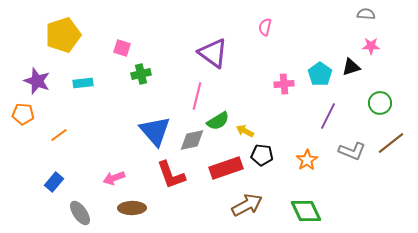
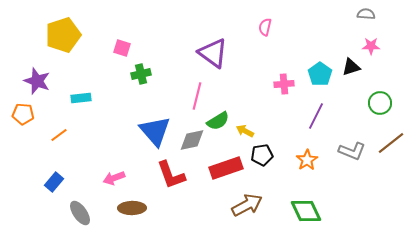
cyan rectangle: moved 2 px left, 15 px down
purple line: moved 12 px left
black pentagon: rotated 15 degrees counterclockwise
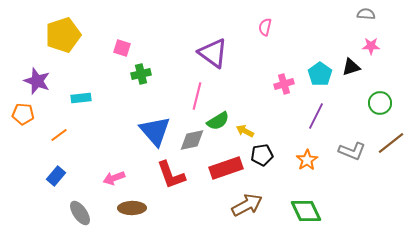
pink cross: rotated 12 degrees counterclockwise
blue rectangle: moved 2 px right, 6 px up
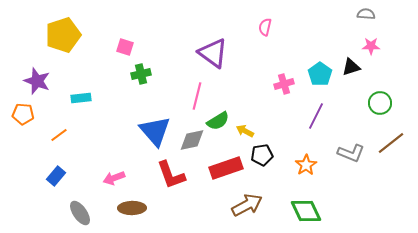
pink square: moved 3 px right, 1 px up
gray L-shape: moved 1 px left, 2 px down
orange star: moved 1 px left, 5 px down
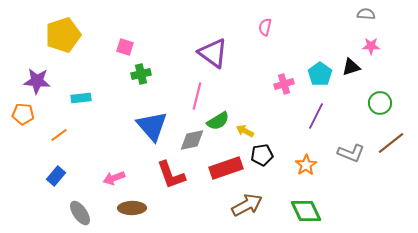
purple star: rotated 16 degrees counterclockwise
blue triangle: moved 3 px left, 5 px up
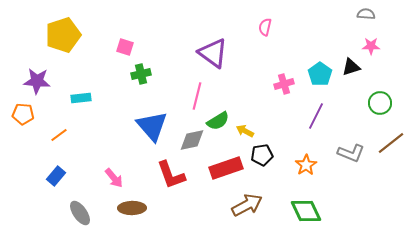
pink arrow: rotated 110 degrees counterclockwise
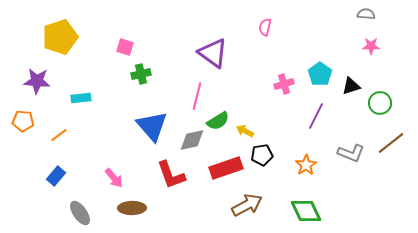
yellow pentagon: moved 3 px left, 2 px down
black triangle: moved 19 px down
orange pentagon: moved 7 px down
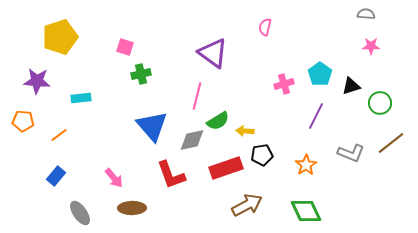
yellow arrow: rotated 24 degrees counterclockwise
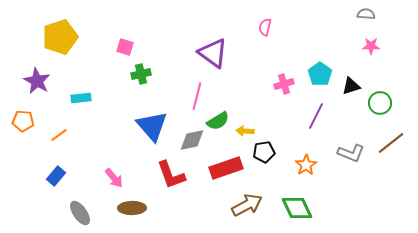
purple star: rotated 24 degrees clockwise
black pentagon: moved 2 px right, 3 px up
green diamond: moved 9 px left, 3 px up
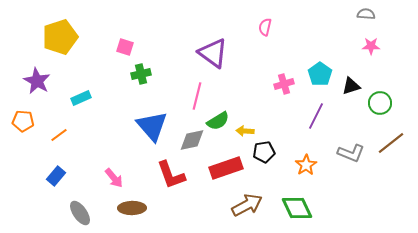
cyan rectangle: rotated 18 degrees counterclockwise
